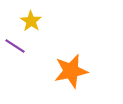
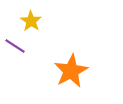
orange star: rotated 16 degrees counterclockwise
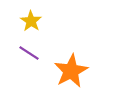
purple line: moved 14 px right, 7 px down
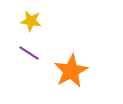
yellow star: rotated 25 degrees counterclockwise
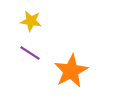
purple line: moved 1 px right
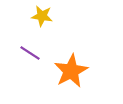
yellow star: moved 11 px right, 5 px up
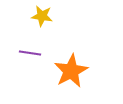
purple line: rotated 25 degrees counterclockwise
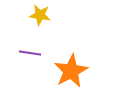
yellow star: moved 2 px left, 1 px up
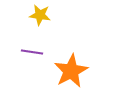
purple line: moved 2 px right, 1 px up
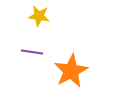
yellow star: moved 1 px left, 1 px down
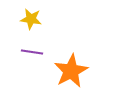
yellow star: moved 8 px left, 3 px down
